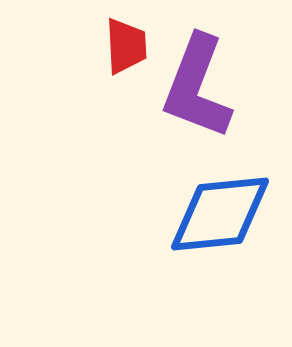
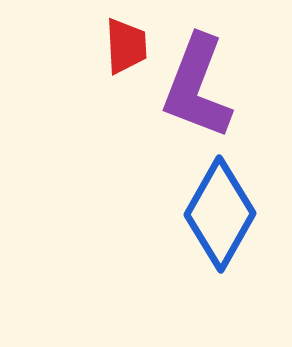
blue diamond: rotated 55 degrees counterclockwise
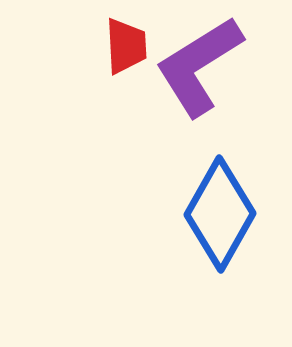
purple L-shape: moved 2 px right, 21 px up; rotated 37 degrees clockwise
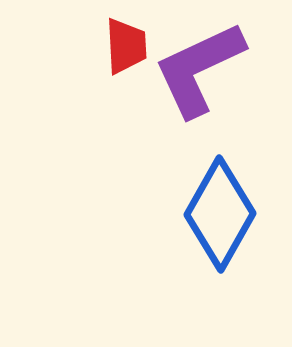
purple L-shape: moved 3 px down; rotated 7 degrees clockwise
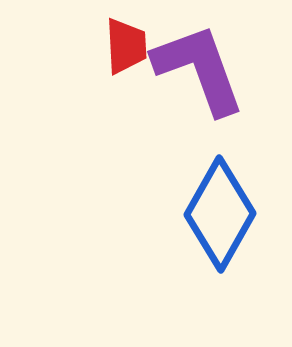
purple L-shape: rotated 95 degrees clockwise
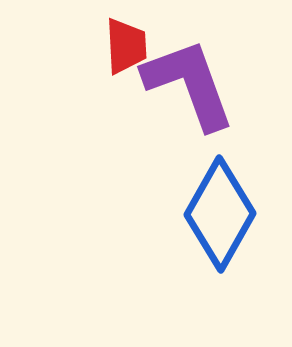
purple L-shape: moved 10 px left, 15 px down
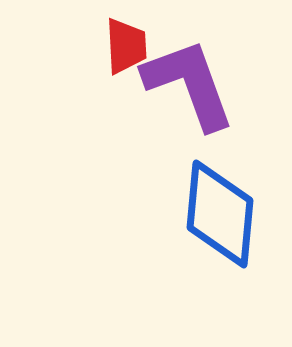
blue diamond: rotated 24 degrees counterclockwise
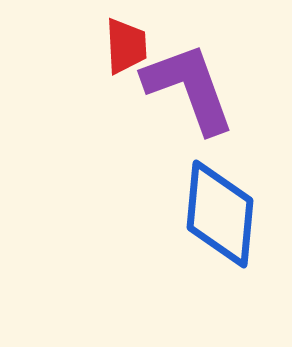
purple L-shape: moved 4 px down
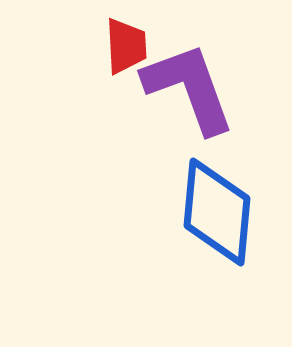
blue diamond: moved 3 px left, 2 px up
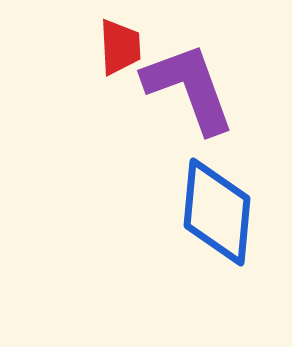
red trapezoid: moved 6 px left, 1 px down
